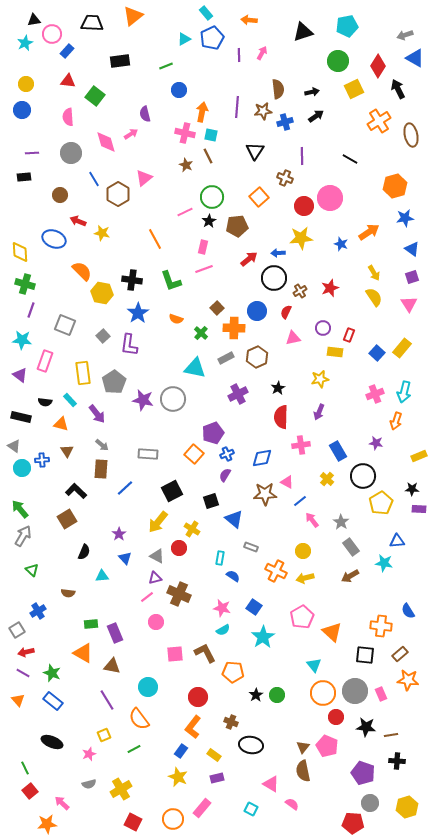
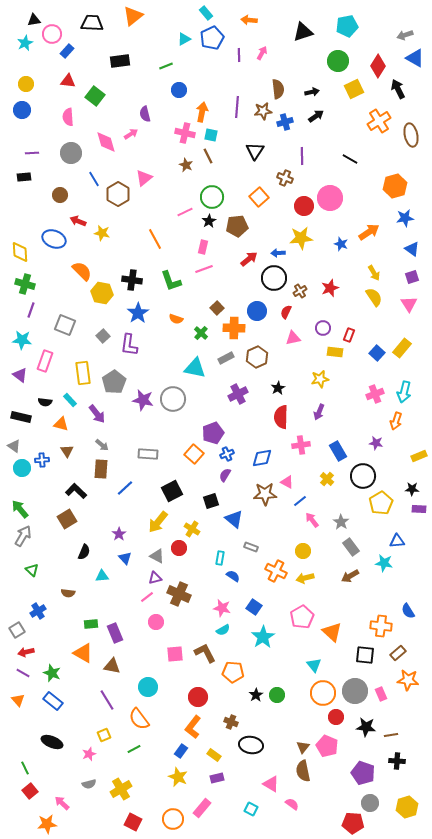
brown rectangle at (400, 654): moved 2 px left, 1 px up
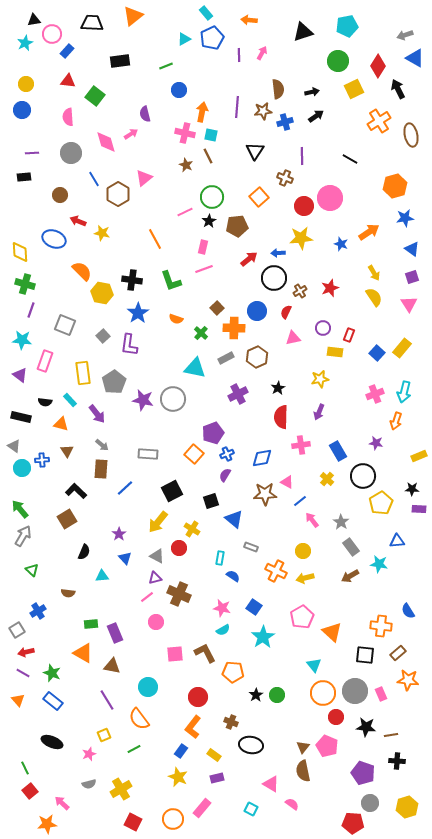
cyan star at (384, 563): moved 5 px left, 1 px down
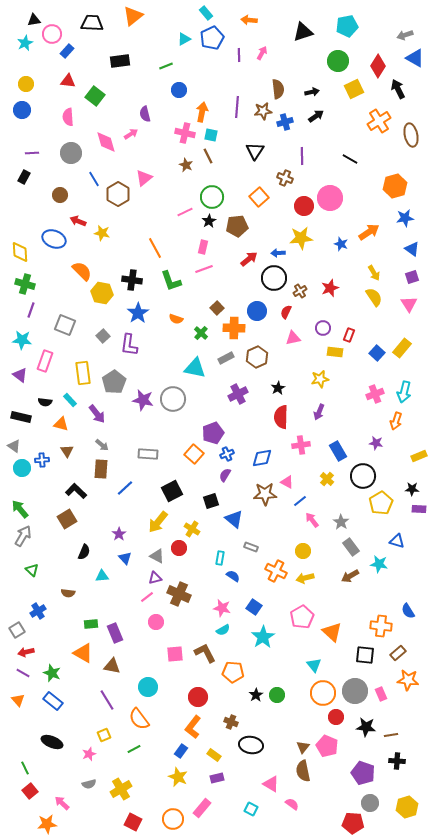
black rectangle at (24, 177): rotated 56 degrees counterclockwise
orange line at (155, 239): moved 9 px down
blue triangle at (397, 541): rotated 21 degrees clockwise
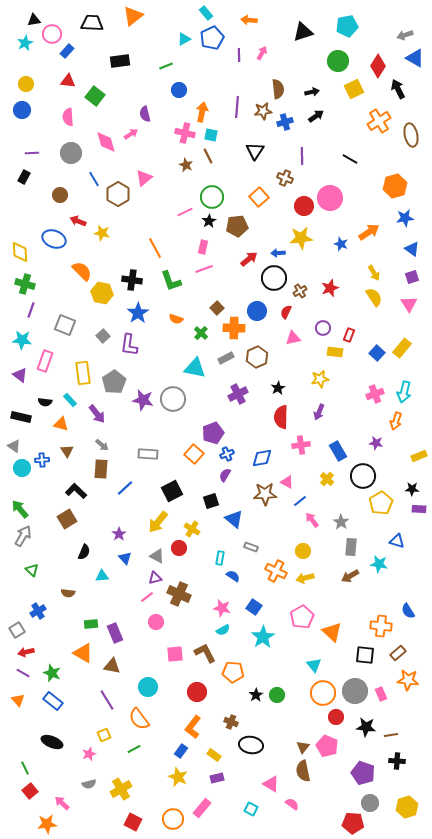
gray rectangle at (351, 547): rotated 42 degrees clockwise
red circle at (198, 697): moved 1 px left, 5 px up
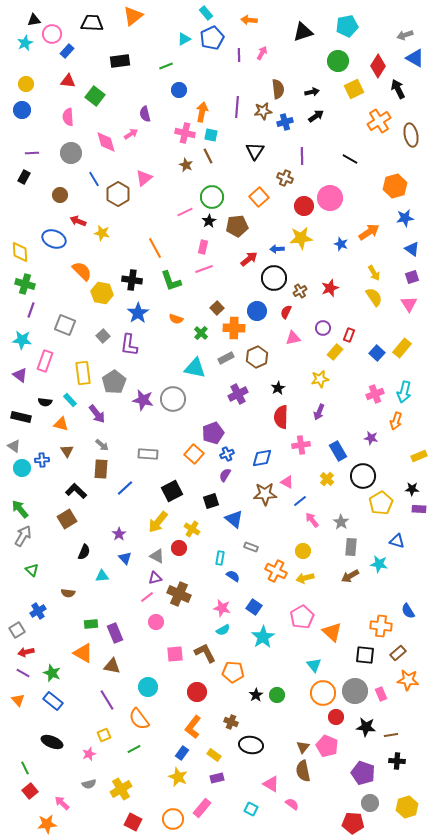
blue arrow at (278, 253): moved 1 px left, 4 px up
yellow rectangle at (335, 352): rotated 56 degrees counterclockwise
purple star at (376, 443): moved 5 px left, 5 px up
blue rectangle at (181, 751): moved 1 px right, 2 px down
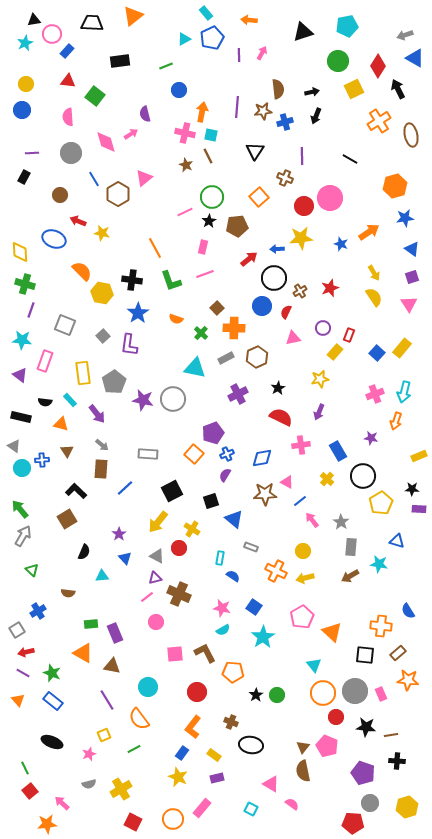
black arrow at (316, 116): rotated 147 degrees clockwise
pink line at (204, 269): moved 1 px right, 5 px down
blue circle at (257, 311): moved 5 px right, 5 px up
red semicircle at (281, 417): rotated 115 degrees clockwise
